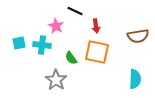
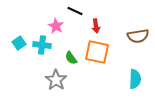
cyan square: rotated 24 degrees counterclockwise
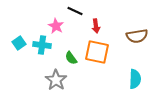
brown semicircle: moved 1 px left
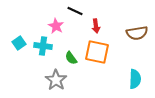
brown semicircle: moved 3 px up
cyan cross: moved 1 px right, 1 px down
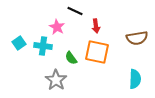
pink star: moved 1 px right, 1 px down
brown semicircle: moved 5 px down
